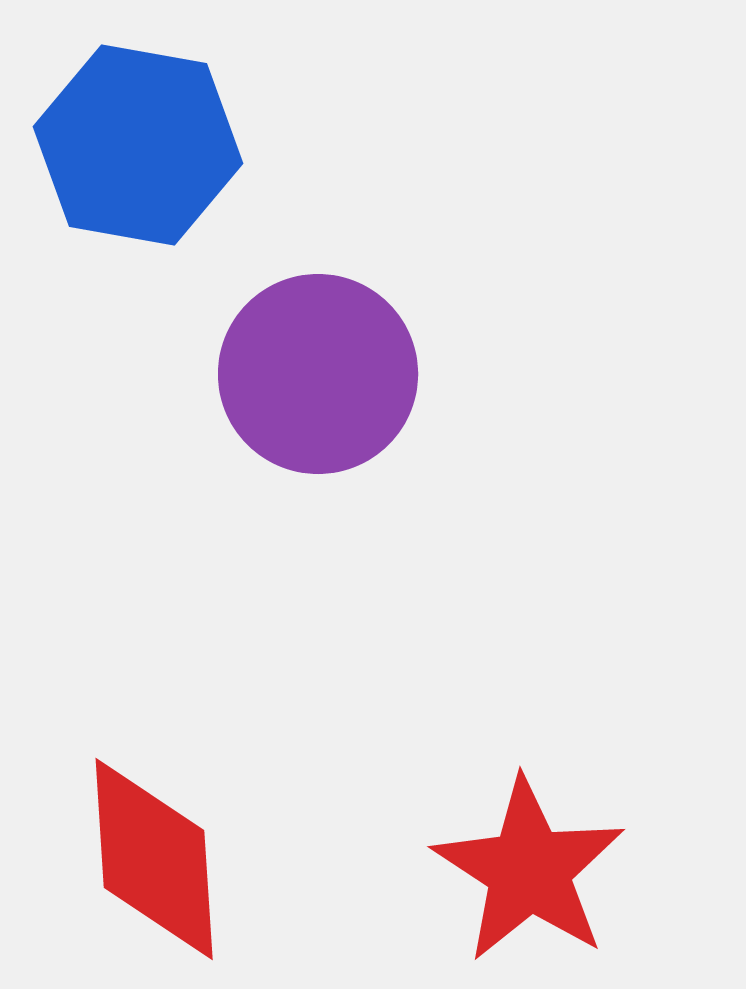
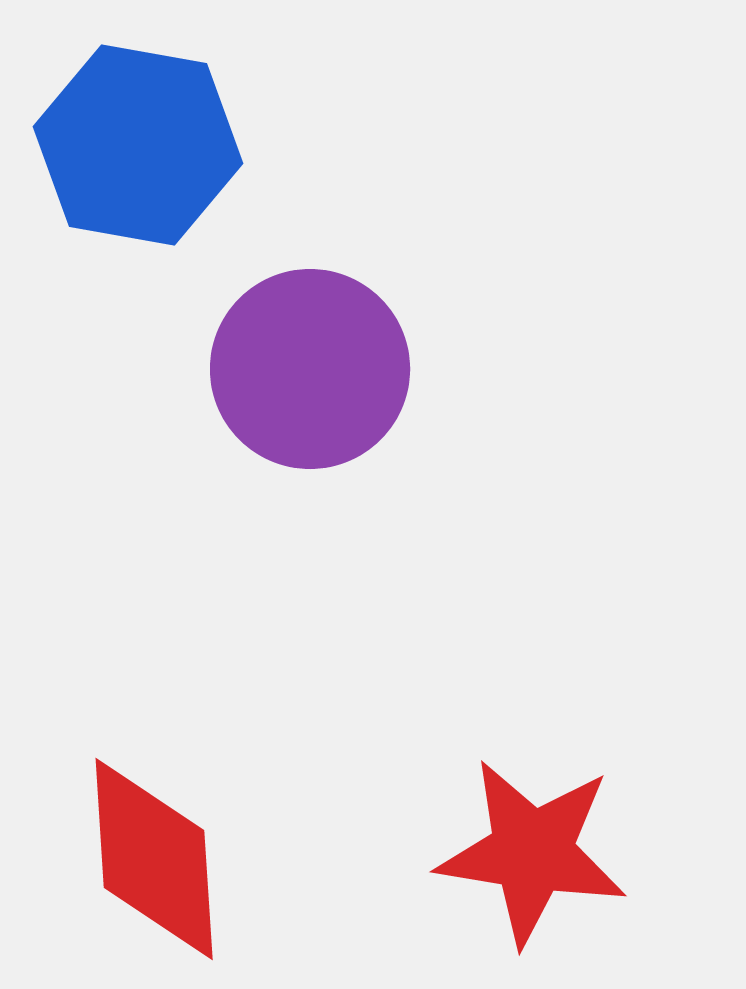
purple circle: moved 8 px left, 5 px up
red star: moved 3 px right, 18 px up; rotated 24 degrees counterclockwise
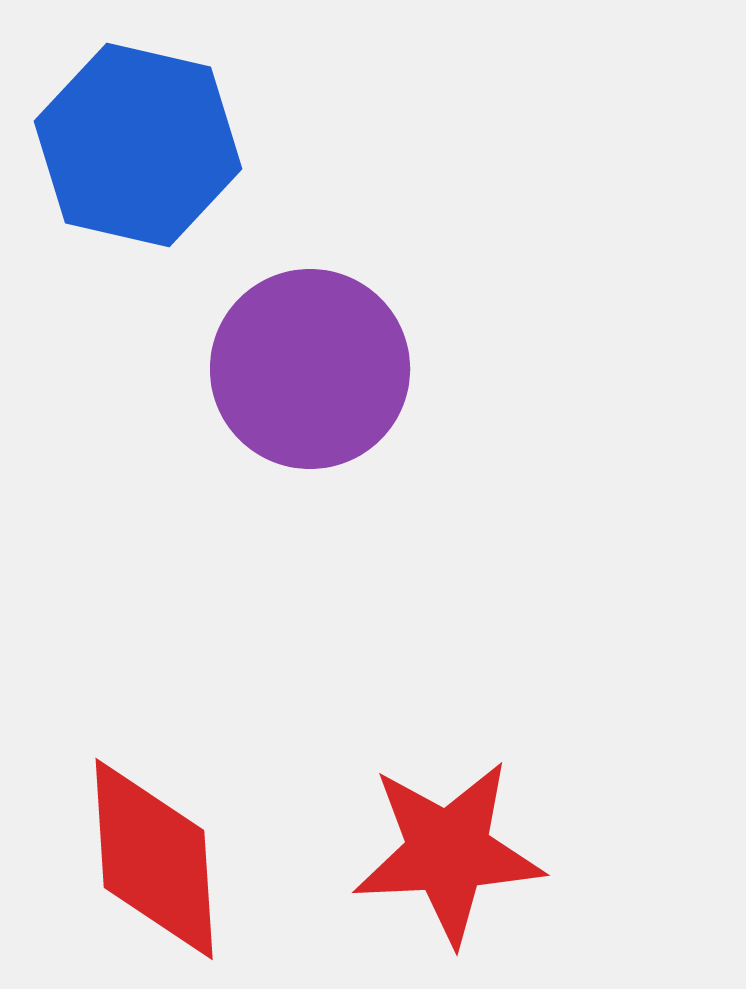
blue hexagon: rotated 3 degrees clockwise
red star: moved 84 px left; rotated 12 degrees counterclockwise
